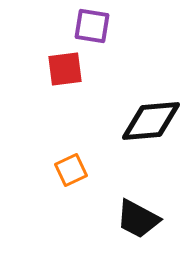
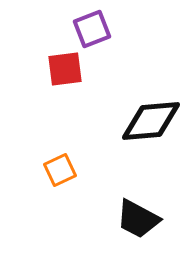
purple square: moved 3 px down; rotated 30 degrees counterclockwise
orange square: moved 11 px left
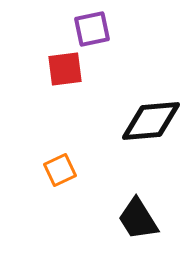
purple square: rotated 9 degrees clockwise
black trapezoid: rotated 30 degrees clockwise
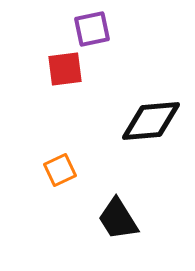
black trapezoid: moved 20 px left
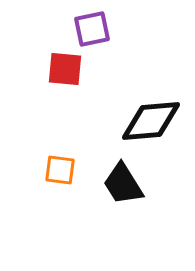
red square: rotated 12 degrees clockwise
orange square: rotated 32 degrees clockwise
black trapezoid: moved 5 px right, 35 px up
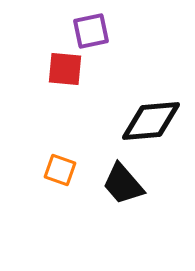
purple square: moved 1 px left, 2 px down
orange square: rotated 12 degrees clockwise
black trapezoid: rotated 9 degrees counterclockwise
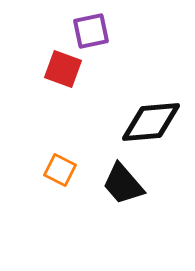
red square: moved 2 px left; rotated 15 degrees clockwise
black diamond: moved 1 px down
orange square: rotated 8 degrees clockwise
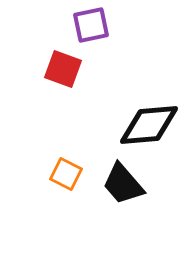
purple square: moved 6 px up
black diamond: moved 2 px left, 3 px down
orange square: moved 6 px right, 4 px down
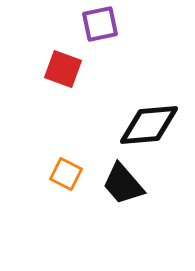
purple square: moved 9 px right, 1 px up
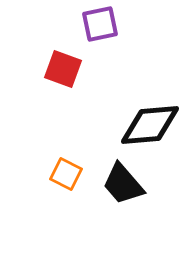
black diamond: moved 1 px right
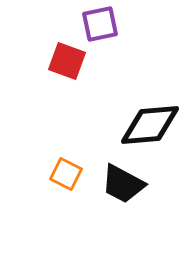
red square: moved 4 px right, 8 px up
black trapezoid: rotated 21 degrees counterclockwise
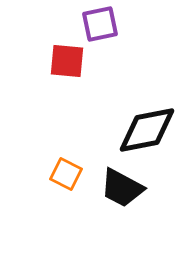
red square: rotated 15 degrees counterclockwise
black diamond: moved 3 px left, 5 px down; rotated 6 degrees counterclockwise
black trapezoid: moved 1 px left, 4 px down
